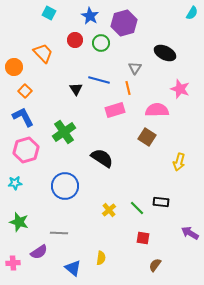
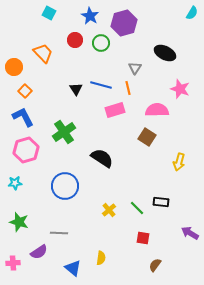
blue line: moved 2 px right, 5 px down
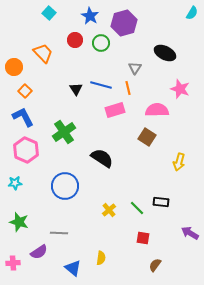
cyan square: rotated 16 degrees clockwise
pink hexagon: rotated 20 degrees counterclockwise
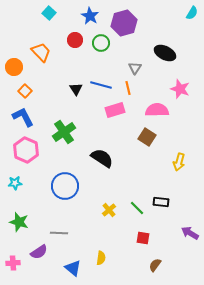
orange trapezoid: moved 2 px left, 1 px up
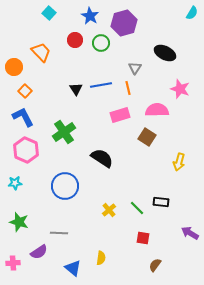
blue line: rotated 25 degrees counterclockwise
pink rectangle: moved 5 px right, 5 px down
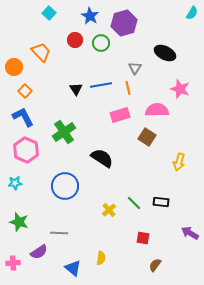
green line: moved 3 px left, 5 px up
